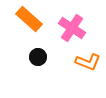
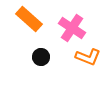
black circle: moved 3 px right
orange L-shape: moved 5 px up
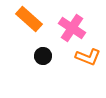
black circle: moved 2 px right, 1 px up
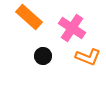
orange rectangle: moved 2 px up
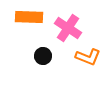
orange rectangle: rotated 40 degrees counterclockwise
pink cross: moved 4 px left
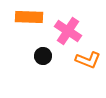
pink cross: moved 3 px down
orange L-shape: moved 3 px down
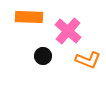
pink cross: rotated 8 degrees clockwise
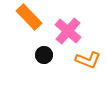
orange rectangle: rotated 44 degrees clockwise
black circle: moved 1 px right, 1 px up
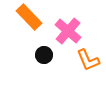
orange L-shape: rotated 45 degrees clockwise
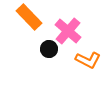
black circle: moved 5 px right, 6 px up
orange L-shape: rotated 40 degrees counterclockwise
